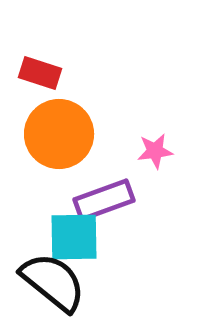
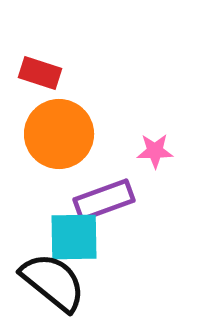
pink star: rotated 6 degrees clockwise
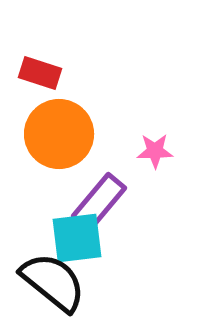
purple rectangle: moved 5 px left, 2 px down; rotated 30 degrees counterclockwise
cyan square: moved 3 px right, 1 px down; rotated 6 degrees counterclockwise
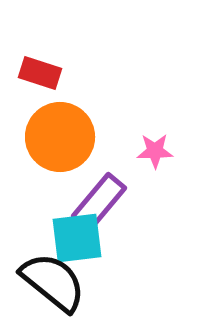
orange circle: moved 1 px right, 3 px down
